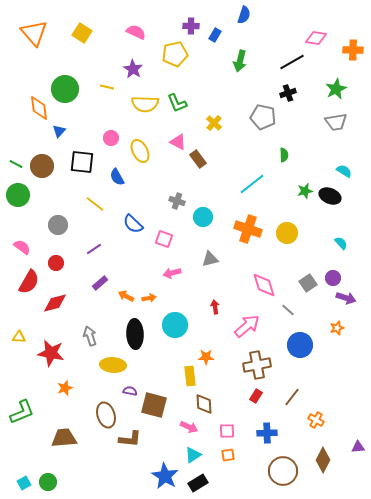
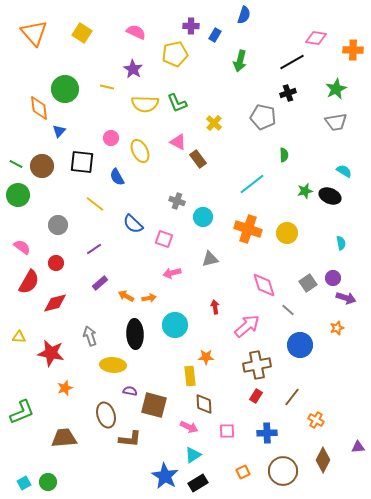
cyan semicircle at (341, 243): rotated 32 degrees clockwise
orange square at (228, 455): moved 15 px right, 17 px down; rotated 16 degrees counterclockwise
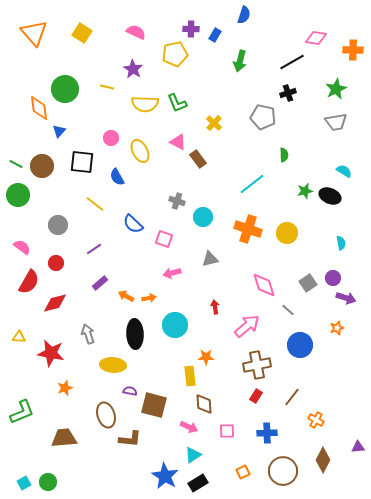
purple cross at (191, 26): moved 3 px down
gray arrow at (90, 336): moved 2 px left, 2 px up
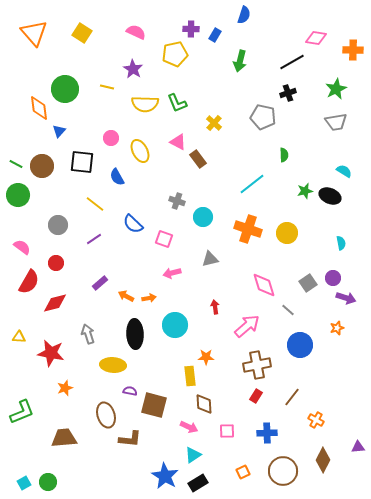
purple line at (94, 249): moved 10 px up
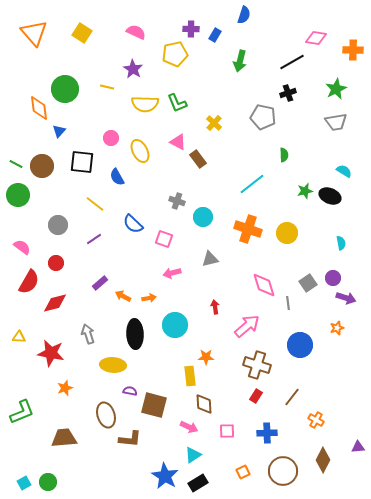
orange arrow at (126, 296): moved 3 px left
gray line at (288, 310): moved 7 px up; rotated 40 degrees clockwise
brown cross at (257, 365): rotated 28 degrees clockwise
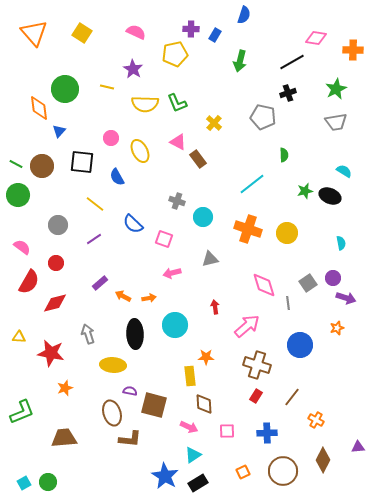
brown ellipse at (106, 415): moved 6 px right, 2 px up
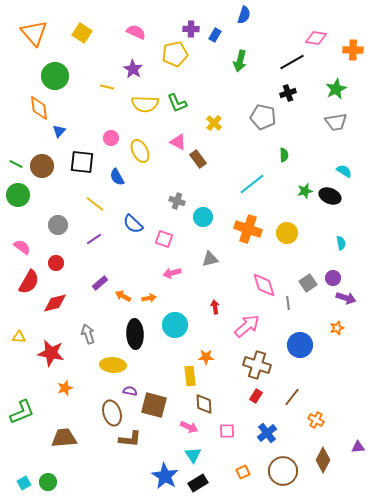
green circle at (65, 89): moved 10 px left, 13 px up
blue cross at (267, 433): rotated 36 degrees counterclockwise
cyan triangle at (193, 455): rotated 30 degrees counterclockwise
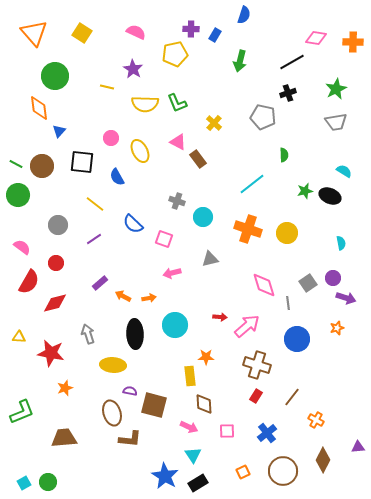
orange cross at (353, 50): moved 8 px up
red arrow at (215, 307): moved 5 px right, 10 px down; rotated 104 degrees clockwise
blue circle at (300, 345): moved 3 px left, 6 px up
